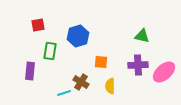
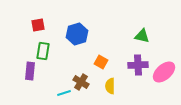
blue hexagon: moved 1 px left, 2 px up
green rectangle: moved 7 px left
orange square: rotated 24 degrees clockwise
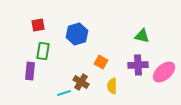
yellow semicircle: moved 2 px right
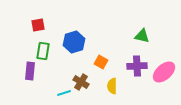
blue hexagon: moved 3 px left, 8 px down
purple cross: moved 1 px left, 1 px down
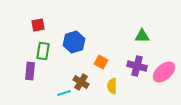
green triangle: rotated 14 degrees counterclockwise
purple cross: rotated 18 degrees clockwise
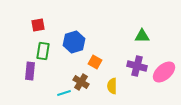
orange square: moved 6 px left
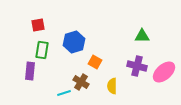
green rectangle: moved 1 px left, 1 px up
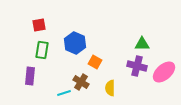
red square: moved 1 px right
green triangle: moved 8 px down
blue hexagon: moved 1 px right, 1 px down; rotated 20 degrees counterclockwise
purple rectangle: moved 5 px down
yellow semicircle: moved 2 px left, 2 px down
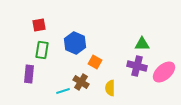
purple rectangle: moved 1 px left, 2 px up
cyan line: moved 1 px left, 2 px up
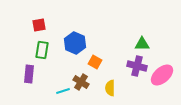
pink ellipse: moved 2 px left, 3 px down
